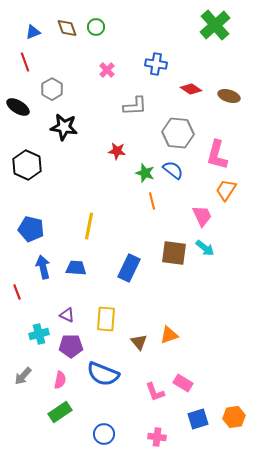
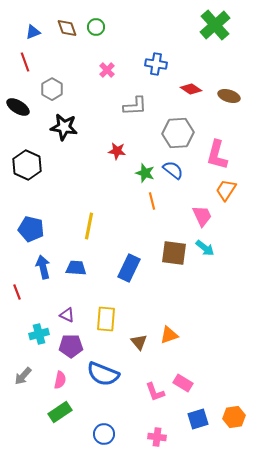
gray hexagon at (178, 133): rotated 8 degrees counterclockwise
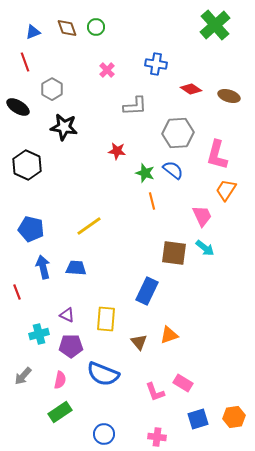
yellow line at (89, 226): rotated 44 degrees clockwise
blue rectangle at (129, 268): moved 18 px right, 23 px down
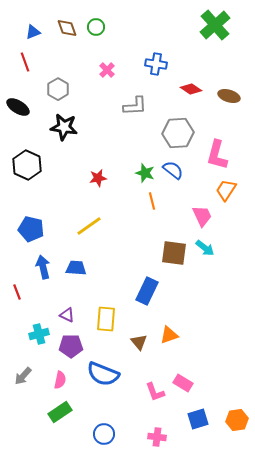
gray hexagon at (52, 89): moved 6 px right
red star at (117, 151): moved 19 px left, 27 px down; rotated 18 degrees counterclockwise
orange hexagon at (234, 417): moved 3 px right, 3 px down
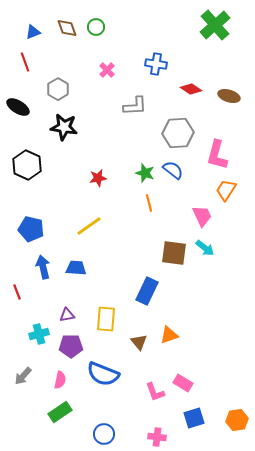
orange line at (152, 201): moved 3 px left, 2 px down
purple triangle at (67, 315): rotated 35 degrees counterclockwise
blue square at (198, 419): moved 4 px left, 1 px up
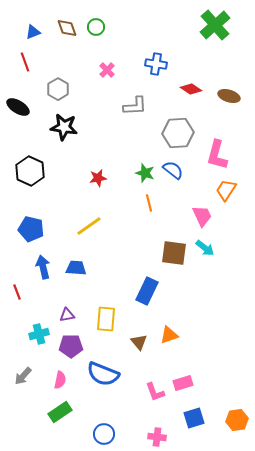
black hexagon at (27, 165): moved 3 px right, 6 px down
pink rectangle at (183, 383): rotated 48 degrees counterclockwise
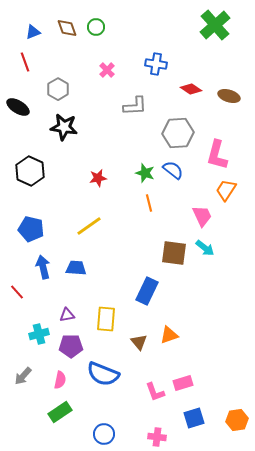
red line at (17, 292): rotated 21 degrees counterclockwise
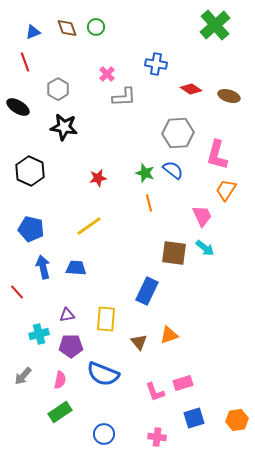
pink cross at (107, 70): moved 4 px down
gray L-shape at (135, 106): moved 11 px left, 9 px up
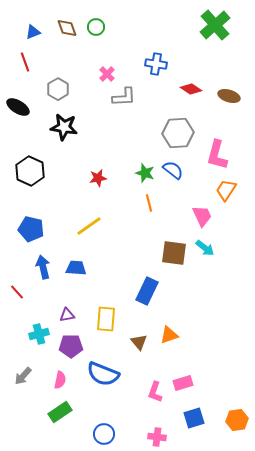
pink L-shape at (155, 392): rotated 40 degrees clockwise
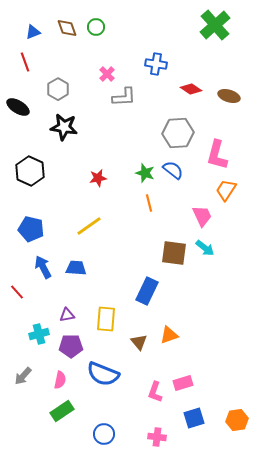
blue arrow at (43, 267): rotated 15 degrees counterclockwise
green rectangle at (60, 412): moved 2 px right, 1 px up
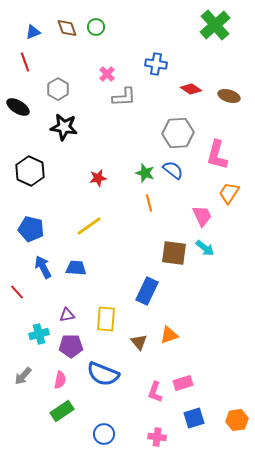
orange trapezoid at (226, 190): moved 3 px right, 3 px down
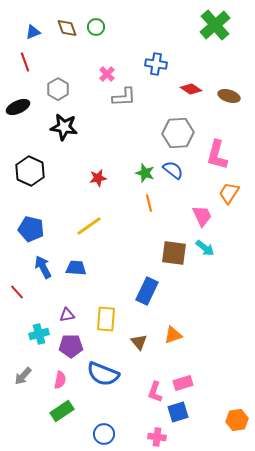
black ellipse at (18, 107): rotated 55 degrees counterclockwise
orange triangle at (169, 335): moved 4 px right
blue square at (194, 418): moved 16 px left, 6 px up
